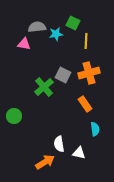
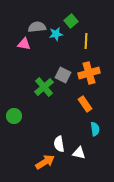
green square: moved 2 px left, 2 px up; rotated 24 degrees clockwise
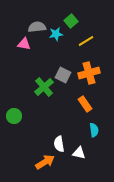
yellow line: rotated 56 degrees clockwise
cyan semicircle: moved 1 px left, 1 px down
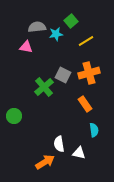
pink triangle: moved 2 px right, 3 px down
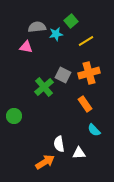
cyan semicircle: rotated 144 degrees clockwise
white triangle: rotated 16 degrees counterclockwise
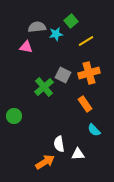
white triangle: moved 1 px left, 1 px down
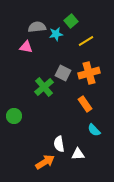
gray square: moved 2 px up
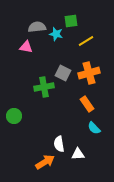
green square: rotated 32 degrees clockwise
cyan star: rotated 24 degrees clockwise
green cross: rotated 30 degrees clockwise
orange rectangle: moved 2 px right
cyan semicircle: moved 2 px up
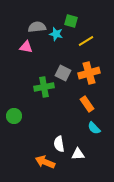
green square: rotated 24 degrees clockwise
orange arrow: rotated 126 degrees counterclockwise
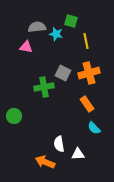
yellow line: rotated 70 degrees counterclockwise
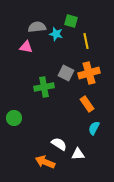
gray square: moved 3 px right
green circle: moved 2 px down
cyan semicircle: rotated 72 degrees clockwise
white semicircle: rotated 133 degrees clockwise
